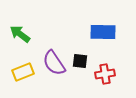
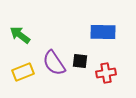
green arrow: moved 1 px down
red cross: moved 1 px right, 1 px up
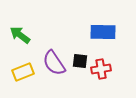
red cross: moved 5 px left, 4 px up
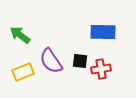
purple semicircle: moved 3 px left, 2 px up
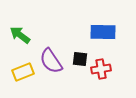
black square: moved 2 px up
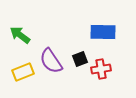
black square: rotated 28 degrees counterclockwise
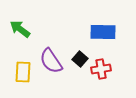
green arrow: moved 6 px up
black square: rotated 28 degrees counterclockwise
yellow rectangle: rotated 65 degrees counterclockwise
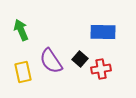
green arrow: moved 1 px right, 1 px down; rotated 30 degrees clockwise
yellow rectangle: rotated 15 degrees counterclockwise
